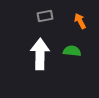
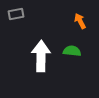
gray rectangle: moved 29 px left, 2 px up
white arrow: moved 1 px right, 2 px down
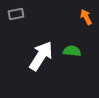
orange arrow: moved 6 px right, 4 px up
white arrow: rotated 32 degrees clockwise
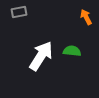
gray rectangle: moved 3 px right, 2 px up
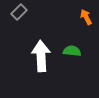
gray rectangle: rotated 35 degrees counterclockwise
white arrow: rotated 36 degrees counterclockwise
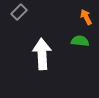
green semicircle: moved 8 px right, 10 px up
white arrow: moved 1 px right, 2 px up
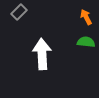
green semicircle: moved 6 px right, 1 px down
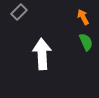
orange arrow: moved 3 px left
green semicircle: rotated 60 degrees clockwise
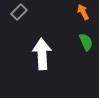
orange arrow: moved 5 px up
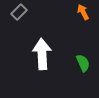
green semicircle: moved 3 px left, 21 px down
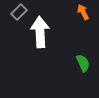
white arrow: moved 2 px left, 22 px up
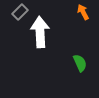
gray rectangle: moved 1 px right
green semicircle: moved 3 px left
